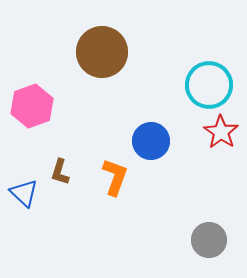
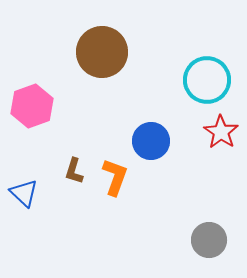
cyan circle: moved 2 px left, 5 px up
brown L-shape: moved 14 px right, 1 px up
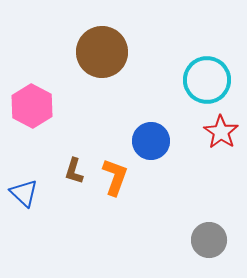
pink hexagon: rotated 12 degrees counterclockwise
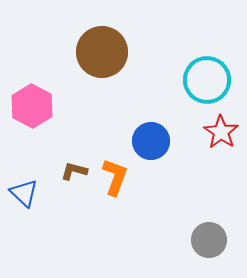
brown L-shape: rotated 88 degrees clockwise
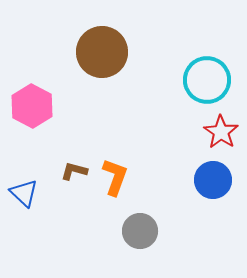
blue circle: moved 62 px right, 39 px down
gray circle: moved 69 px left, 9 px up
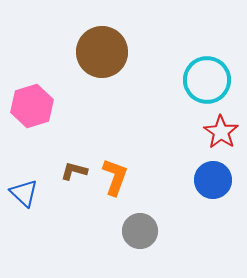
pink hexagon: rotated 15 degrees clockwise
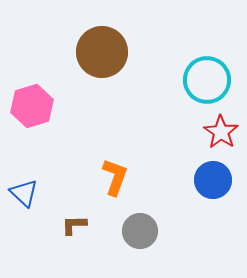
brown L-shape: moved 54 px down; rotated 16 degrees counterclockwise
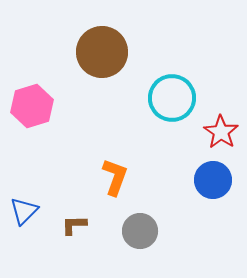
cyan circle: moved 35 px left, 18 px down
blue triangle: moved 18 px down; rotated 32 degrees clockwise
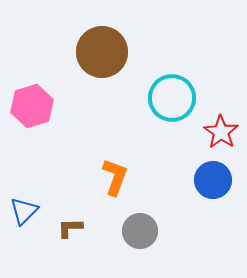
brown L-shape: moved 4 px left, 3 px down
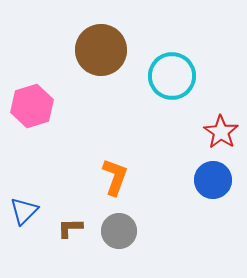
brown circle: moved 1 px left, 2 px up
cyan circle: moved 22 px up
gray circle: moved 21 px left
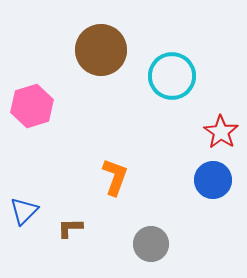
gray circle: moved 32 px right, 13 px down
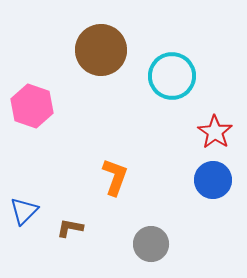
pink hexagon: rotated 24 degrees counterclockwise
red star: moved 6 px left
brown L-shape: rotated 12 degrees clockwise
